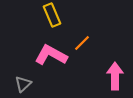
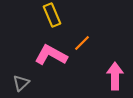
gray triangle: moved 2 px left, 1 px up
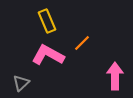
yellow rectangle: moved 5 px left, 6 px down
pink L-shape: moved 3 px left
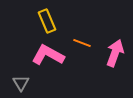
orange line: rotated 66 degrees clockwise
pink arrow: moved 23 px up; rotated 20 degrees clockwise
gray triangle: rotated 18 degrees counterclockwise
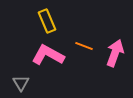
orange line: moved 2 px right, 3 px down
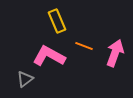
yellow rectangle: moved 10 px right
pink L-shape: moved 1 px right, 1 px down
gray triangle: moved 4 px right, 4 px up; rotated 24 degrees clockwise
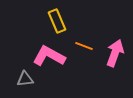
gray triangle: rotated 30 degrees clockwise
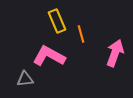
orange line: moved 3 px left, 12 px up; rotated 54 degrees clockwise
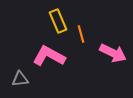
yellow rectangle: moved 1 px right
pink arrow: moved 2 px left; rotated 96 degrees clockwise
gray triangle: moved 5 px left
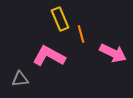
yellow rectangle: moved 2 px right, 2 px up
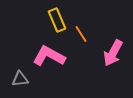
yellow rectangle: moved 3 px left, 1 px down
orange line: rotated 18 degrees counterclockwise
pink arrow: rotated 92 degrees clockwise
